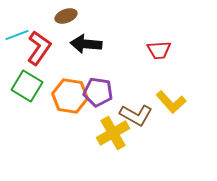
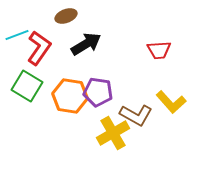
black arrow: rotated 144 degrees clockwise
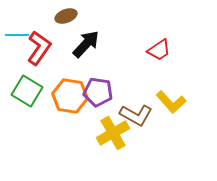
cyan line: rotated 20 degrees clockwise
black arrow: rotated 16 degrees counterclockwise
red trapezoid: rotated 30 degrees counterclockwise
green square: moved 5 px down
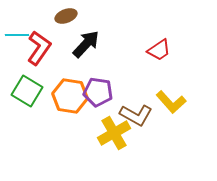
yellow cross: moved 1 px right
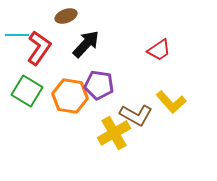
purple pentagon: moved 1 px right, 7 px up
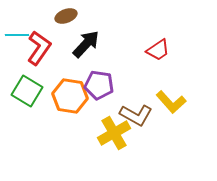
red trapezoid: moved 1 px left
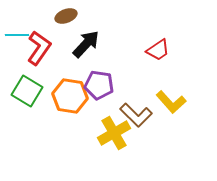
brown L-shape: rotated 16 degrees clockwise
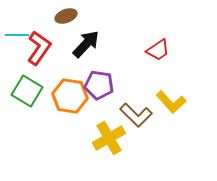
yellow cross: moved 5 px left, 5 px down
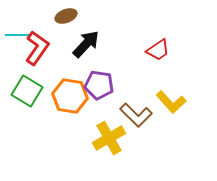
red L-shape: moved 2 px left
